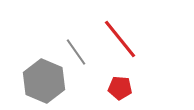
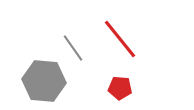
gray line: moved 3 px left, 4 px up
gray hexagon: rotated 18 degrees counterclockwise
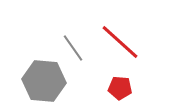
red line: moved 3 px down; rotated 9 degrees counterclockwise
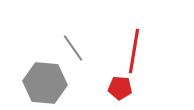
red line: moved 14 px right, 9 px down; rotated 57 degrees clockwise
gray hexagon: moved 1 px right, 2 px down
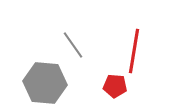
gray line: moved 3 px up
red pentagon: moved 5 px left, 2 px up
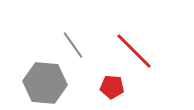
red line: rotated 54 degrees counterclockwise
red pentagon: moved 3 px left, 1 px down
